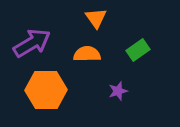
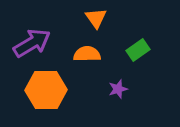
purple star: moved 2 px up
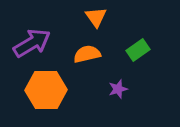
orange triangle: moved 1 px up
orange semicircle: rotated 12 degrees counterclockwise
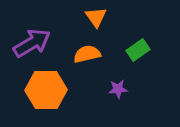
purple star: rotated 12 degrees clockwise
